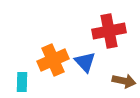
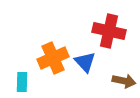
red cross: rotated 24 degrees clockwise
orange cross: moved 2 px up
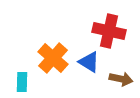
orange cross: rotated 24 degrees counterclockwise
blue triangle: moved 4 px right; rotated 15 degrees counterclockwise
brown arrow: moved 3 px left, 2 px up
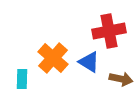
red cross: rotated 24 degrees counterclockwise
cyan rectangle: moved 3 px up
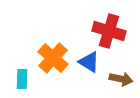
red cross: rotated 28 degrees clockwise
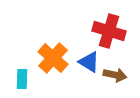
brown arrow: moved 6 px left, 4 px up
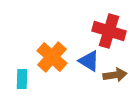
orange cross: moved 1 px left, 1 px up
blue triangle: moved 1 px up
brown arrow: rotated 20 degrees counterclockwise
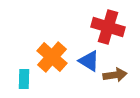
red cross: moved 1 px left, 4 px up
cyan rectangle: moved 2 px right
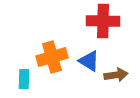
red cross: moved 5 px left, 6 px up; rotated 16 degrees counterclockwise
orange cross: rotated 32 degrees clockwise
brown arrow: moved 1 px right
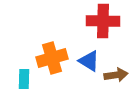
orange cross: moved 1 px down
